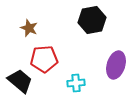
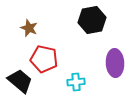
red pentagon: rotated 16 degrees clockwise
purple ellipse: moved 1 px left, 2 px up; rotated 20 degrees counterclockwise
cyan cross: moved 1 px up
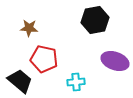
black hexagon: moved 3 px right
brown star: rotated 18 degrees counterclockwise
purple ellipse: moved 2 px up; rotated 68 degrees counterclockwise
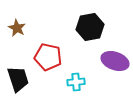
black hexagon: moved 5 px left, 7 px down
brown star: moved 12 px left; rotated 24 degrees clockwise
red pentagon: moved 4 px right, 2 px up
black trapezoid: moved 2 px left, 2 px up; rotated 32 degrees clockwise
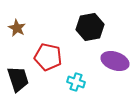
cyan cross: rotated 24 degrees clockwise
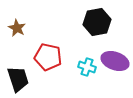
black hexagon: moved 7 px right, 5 px up
cyan cross: moved 11 px right, 15 px up
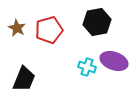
red pentagon: moved 1 px right, 27 px up; rotated 28 degrees counterclockwise
purple ellipse: moved 1 px left
black trapezoid: moved 6 px right; rotated 40 degrees clockwise
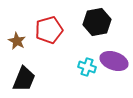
brown star: moved 13 px down
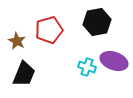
black trapezoid: moved 5 px up
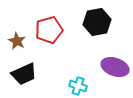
purple ellipse: moved 1 px right, 6 px down
cyan cross: moved 9 px left, 19 px down
black trapezoid: rotated 44 degrees clockwise
